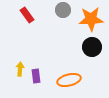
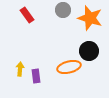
orange star: moved 1 px left, 1 px up; rotated 20 degrees clockwise
black circle: moved 3 px left, 4 px down
orange ellipse: moved 13 px up
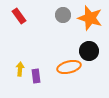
gray circle: moved 5 px down
red rectangle: moved 8 px left, 1 px down
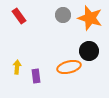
yellow arrow: moved 3 px left, 2 px up
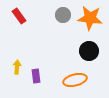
orange star: rotated 10 degrees counterclockwise
orange ellipse: moved 6 px right, 13 px down
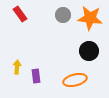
red rectangle: moved 1 px right, 2 px up
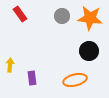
gray circle: moved 1 px left, 1 px down
yellow arrow: moved 7 px left, 2 px up
purple rectangle: moved 4 px left, 2 px down
